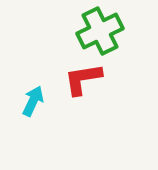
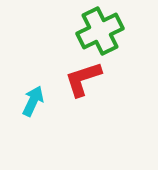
red L-shape: rotated 9 degrees counterclockwise
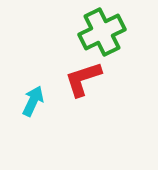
green cross: moved 2 px right, 1 px down
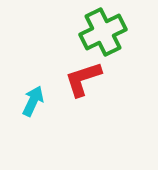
green cross: moved 1 px right
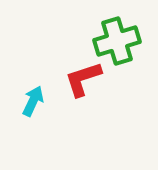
green cross: moved 14 px right, 9 px down; rotated 9 degrees clockwise
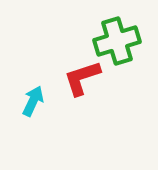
red L-shape: moved 1 px left, 1 px up
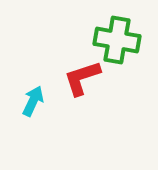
green cross: moved 1 px up; rotated 27 degrees clockwise
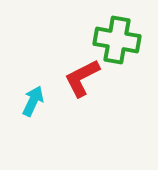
red L-shape: rotated 9 degrees counterclockwise
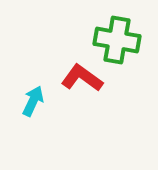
red L-shape: rotated 63 degrees clockwise
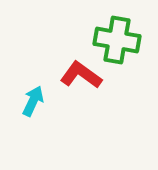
red L-shape: moved 1 px left, 3 px up
